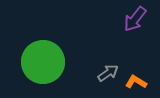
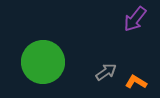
gray arrow: moved 2 px left, 1 px up
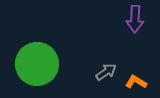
purple arrow: rotated 36 degrees counterclockwise
green circle: moved 6 px left, 2 px down
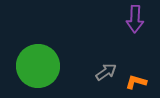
green circle: moved 1 px right, 2 px down
orange L-shape: rotated 15 degrees counterclockwise
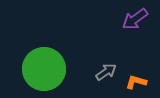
purple arrow: rotated 52 degrees clockwise
green circle: moved 6 px right, 3 px down
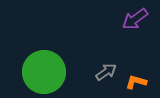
green circle: moved 3 px down
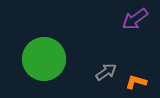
green circle: moved 13 px up
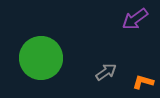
green circle: moved 3 px left, 1 px up
orange L-shape: moved 7 px right
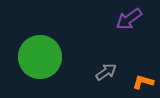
purple arrow: moved 6 px left
green circle: moved 1 px left, 1 px up
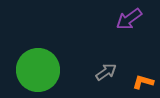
green circle: moved 2 px left, 13 px down
